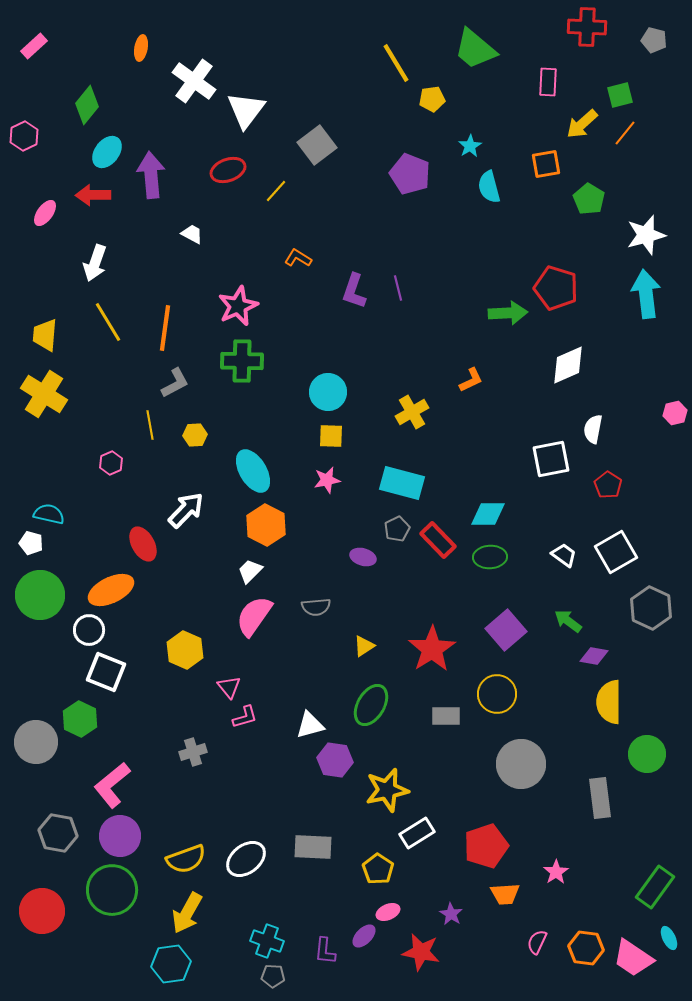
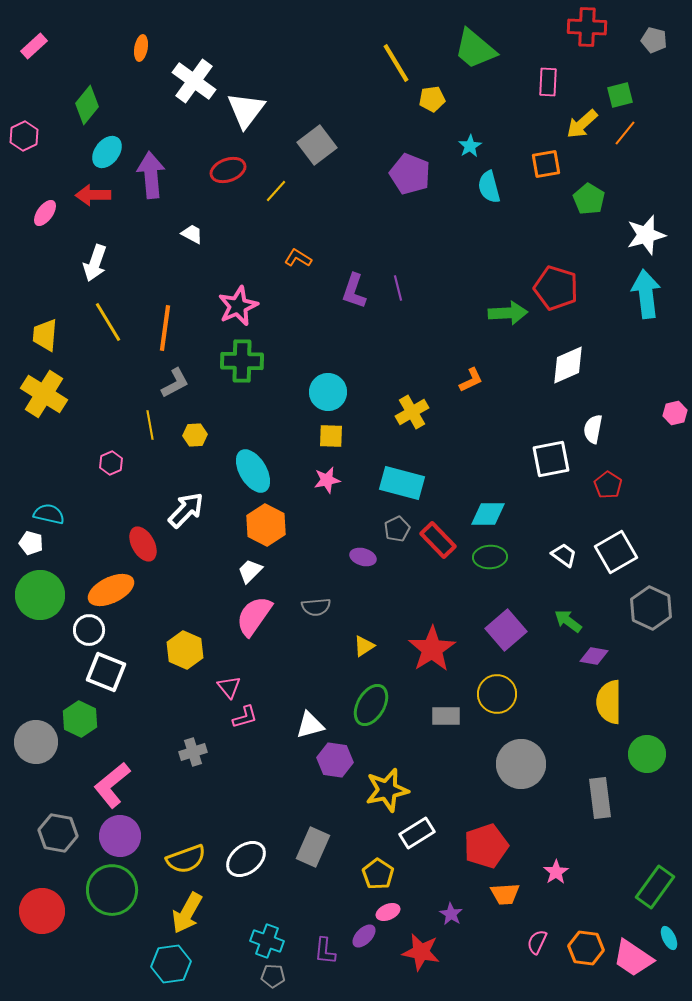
gray rectangle at (313, 847): rotated 69 degrees counterclockwise
yellow pentagon at (378, 869): moved 5 px down
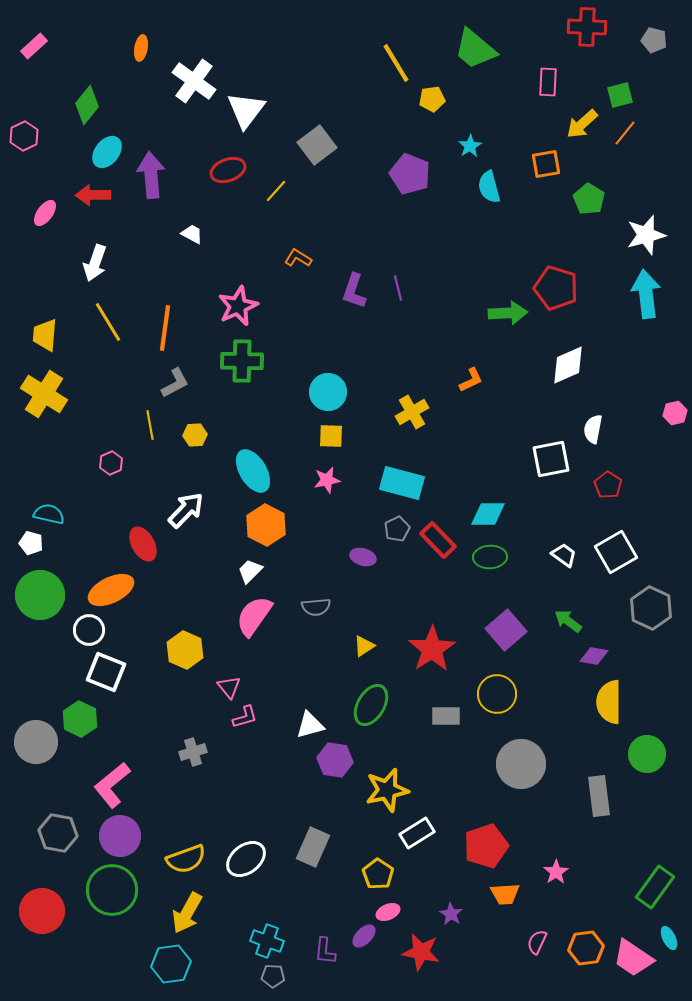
gray rectangle at (600, 798): moved 1 px left, 2 px up
orange hexagon at (586, 948): rotated 16 degrees counterclockwise
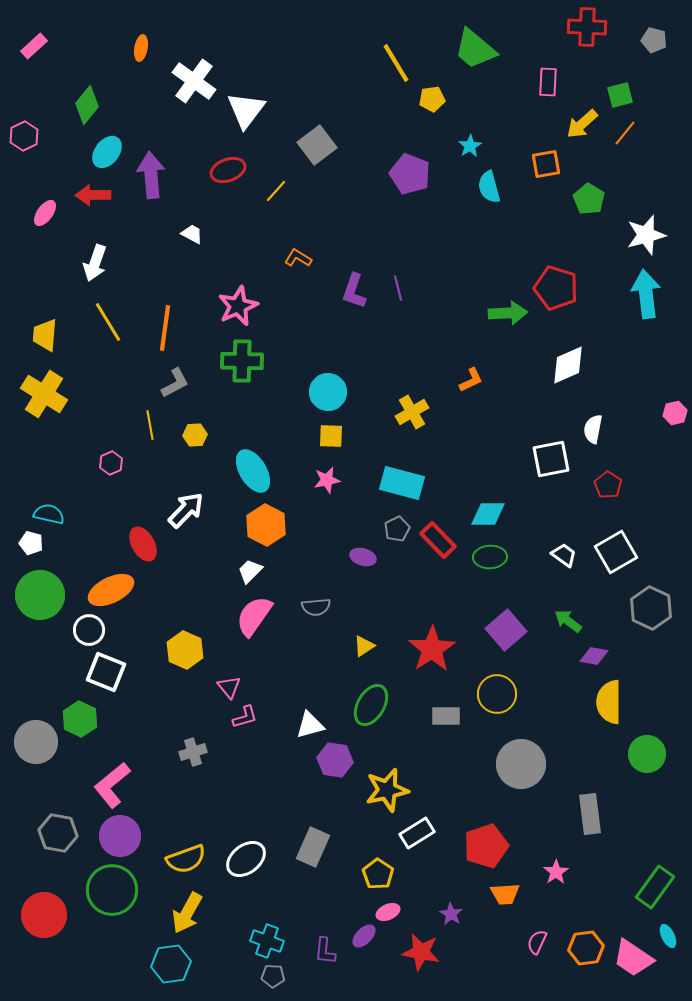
gray rectangle at (599, 796): moved 9 px left, 18 px down
red circle at (42, 911): moved 2 px right, 4 px down
cyan ellipse at (669, 938): moved 1 px left, 2 px up
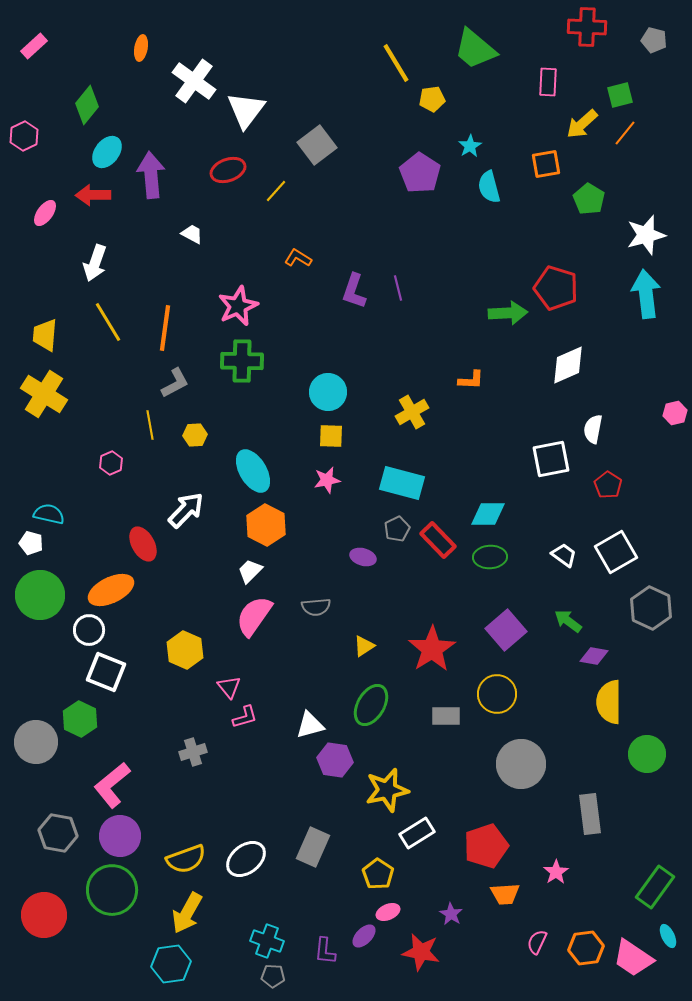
purple pentagon at (410, 174): moved 10 px right, 1 px up; rotated 12 degrees clockwise
orange L-shape at (471, 380): rotated 28 degrees clockwise
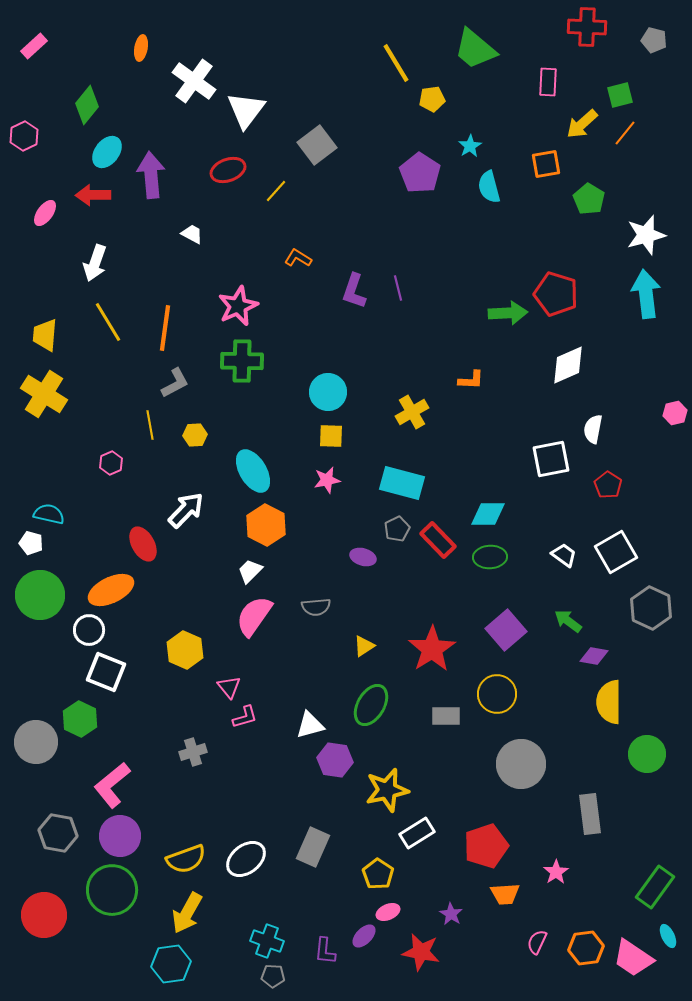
red pentagon at (556, 288): moved 6 px down
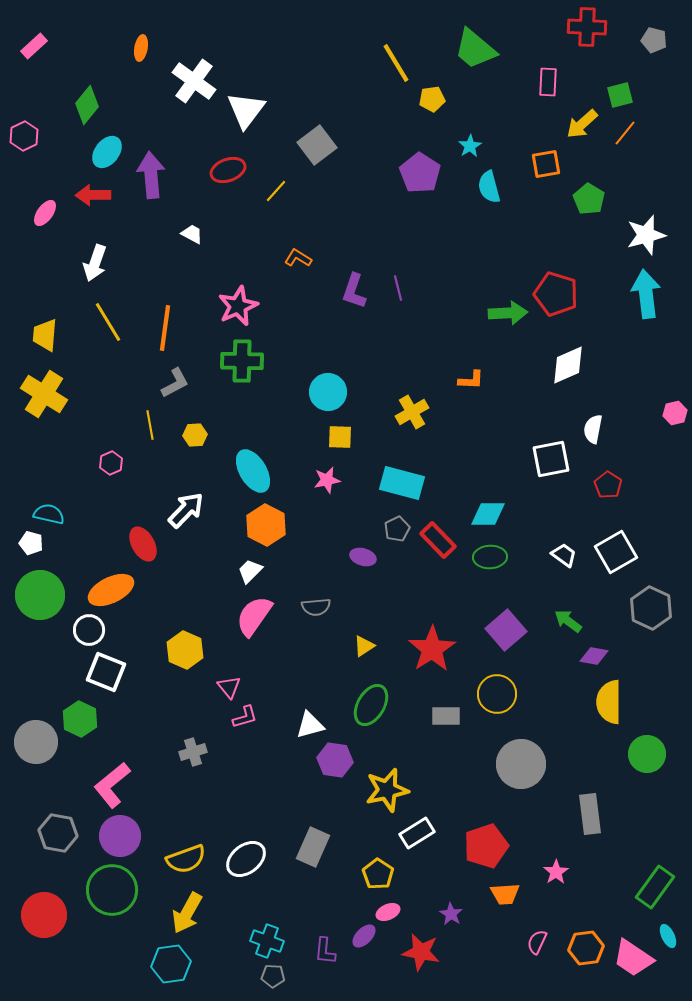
yellow square at (331, 436): moved 9 px right, 1 px down
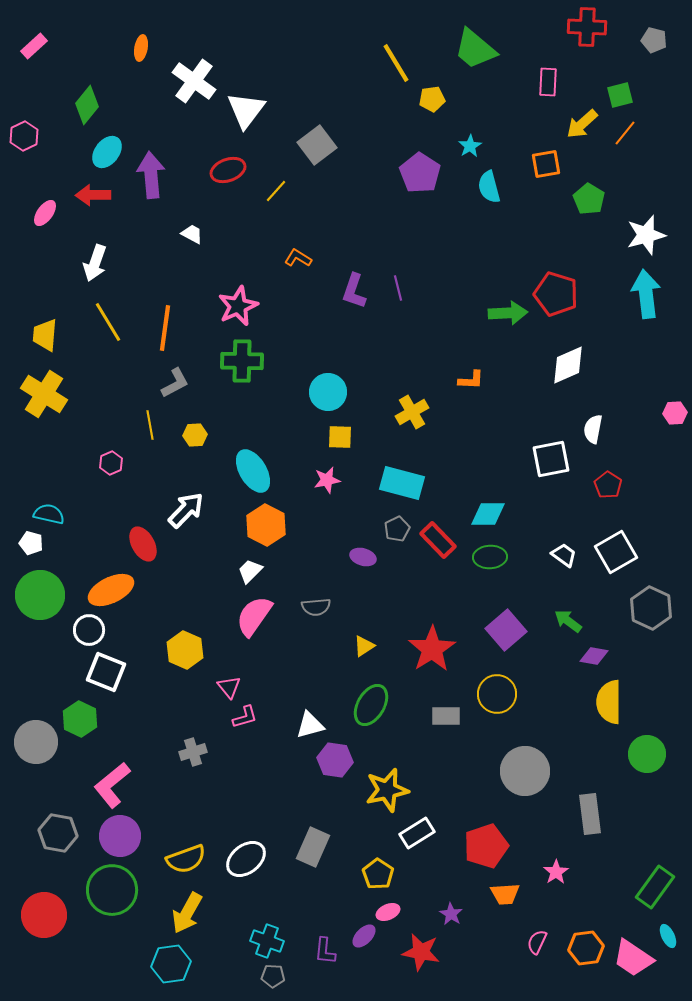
pink hexagon at (675, 413): rotated 10 degrees clockwise
gray circle at (521, 764): moved 4 px right, 7 px down
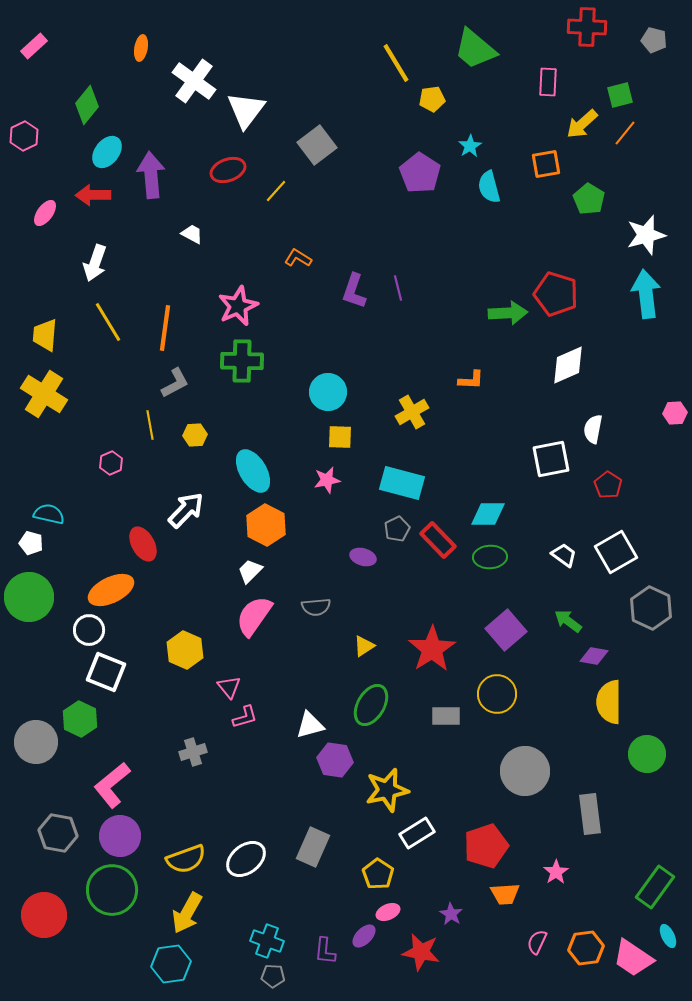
green circle at (40, 595): moved 11 px left, 2 px down
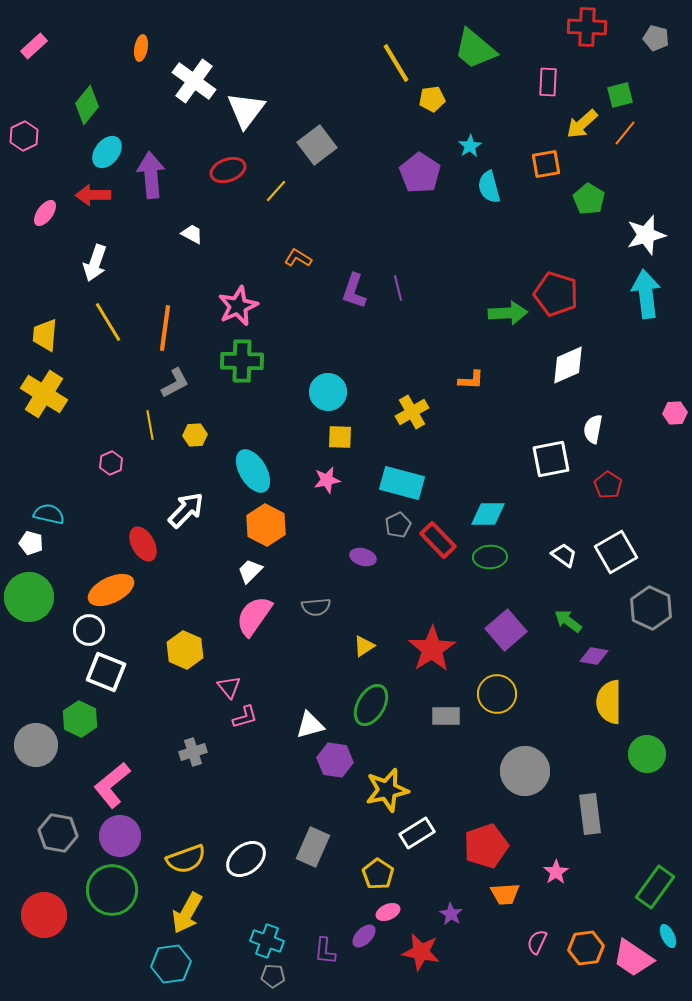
gray pentagon at (654, 40): moved 2 px right, 2 px up
gray pentagon at (397, 529): moved 1 px right, 4 px up
gray circle at (36, 742): moved 3 px down
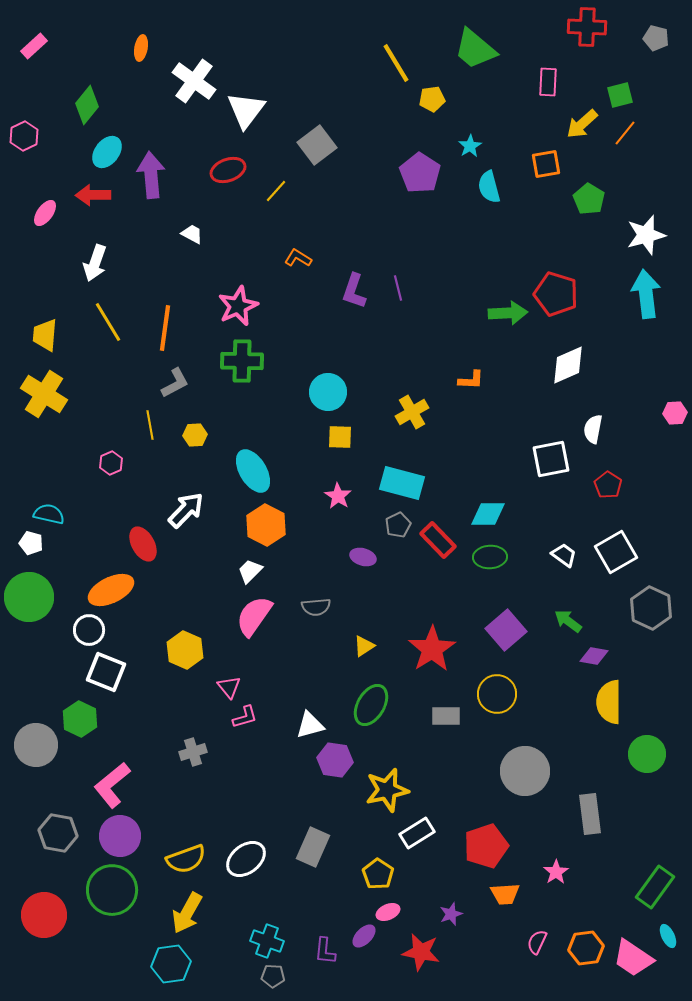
pink star at (327, 480): moved 11 px right, 16 px down; rotated 28 degrees counterclockwise
purple star at (451, 914): rotated 20 degrees clockwise
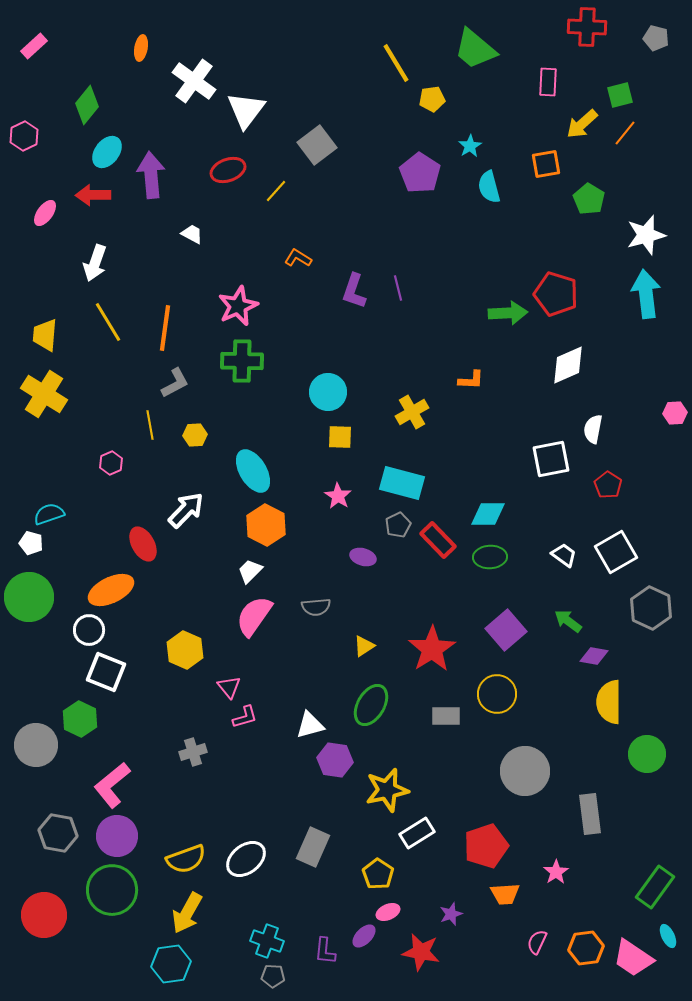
cyan semicircle at (49, 514): rotated 32 degrees counterclockwise
purple circle at (120, 836): moved 3 px left
